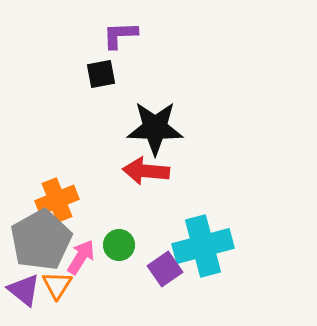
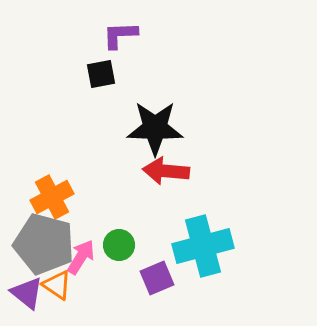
red arrow: moved 20 px right
orange cross: moved 5 px left, 3 px up; rotated 6 degrees counterclockwise
gray pentagon: moved 3 px right, 4 px down; rotated 28 degrees counterclockwise
purple square: moved 8 px left, 9 px down; rotated 12 degrees clockwise
orange triangle: rotated 28 degrees counterclockwise
purple triangle: moved 3 px right, 3 px down
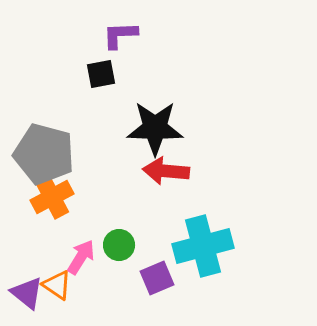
gray pentagon: moved 90 px up
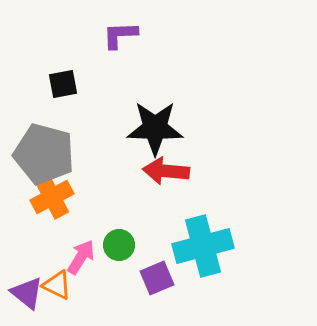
black square: moved 38 px left, 10 px down
orange triangle: rotated 8 degrees counterclockwise
